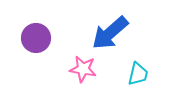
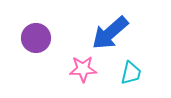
pink star: rotated 12 degrees counterclockwise
cyan trapezoid: moved 7 px left, 1 px up
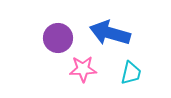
blue arrow: rotated 57 degrees clockwise
purple circle: moved 22 px right
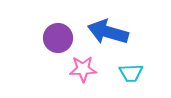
blue arrow: moved 2 px left, 1 px up
cyan trapezoid: rotated 75 degrees clockwise
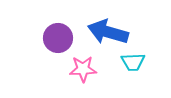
cyan trapezoid: moved 2 px right, 11 px up
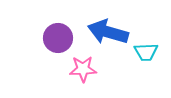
cyan trapezoid: moved 13 px right, 10 px up
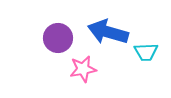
pink star: rotated 8 degrees counterclockwise
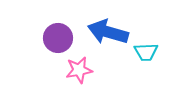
pink star: moved 4 px left, 1 px down
